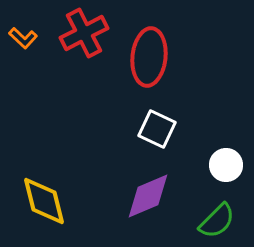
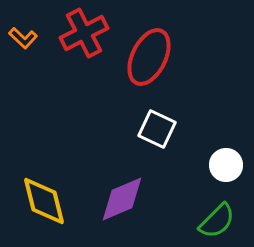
red ellipse: rotated 20 degrees clockwise
purple diamond: moved 26 px left, 3 px down
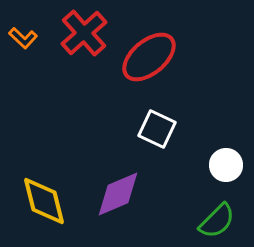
red cross: rotated 15 degrees counterclockwise
red ellipse: rotated 24 degrees clockwise
purple diamond: moved 4 px left, 5 px up
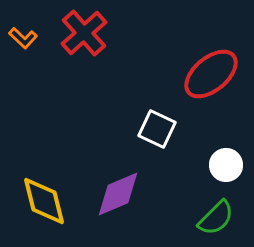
red ellipse: moved 62 px right, 17 px down
green semicircle: moved 1 px left, 3 px up
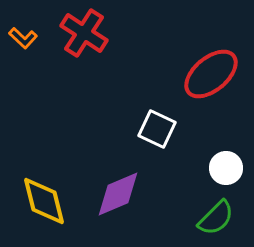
red cross: rotated 15 degrees counterclockwise
white circle: moved 3 px down
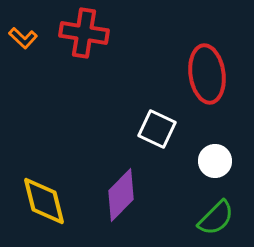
red cross: rotated 24 degrees counterclockwise
red ellipse: moved 4 px left; rotated 58 degrees counterclockwise
white circle: moved 11 px left, 7 px up
purple diamond: moved 3 px right, 1 px down; rotated 22 degrees counterclockwise
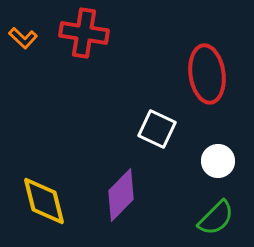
white circle: moved 3 px right
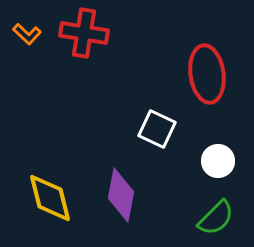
orange L-shape: moved 4 px right, 4 px up
purple diamond: rotated 34 degrees counterclockwise
yellow diamond: moved 6 px right, 3 px up
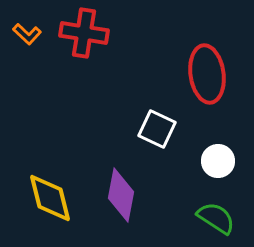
green semicircle: rotated 102 degrees counterclockwise
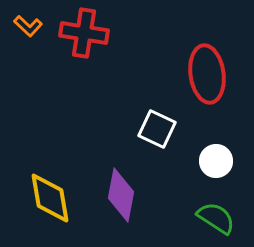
orange L-shape: moved 1 px right, 8 px up
white circle: moved 2 px left
yellow diamond: rotated 4 degrees clockwise
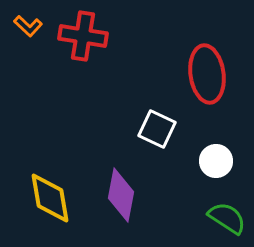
red cross: moved 1 px left, 3 px down
green semicircle: moved 11 px right
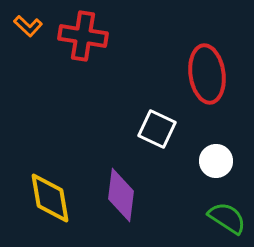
purple diamond: rotated 4 degrees counterclockwise
